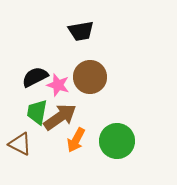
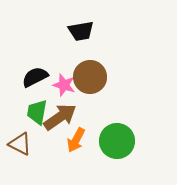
pink star: moved 6 px right
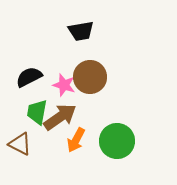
black semicircle: moved 6 px left
